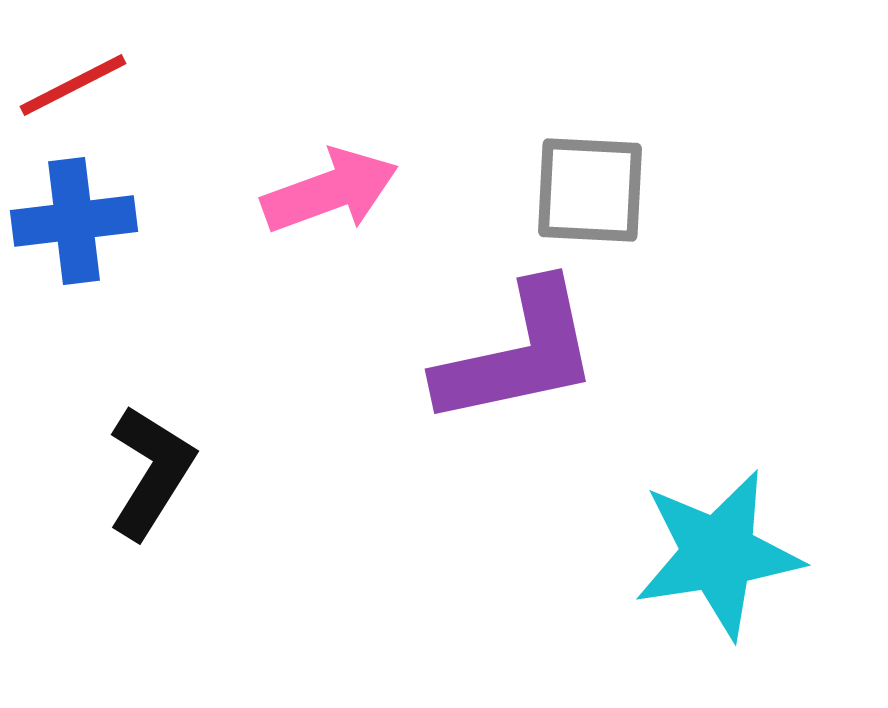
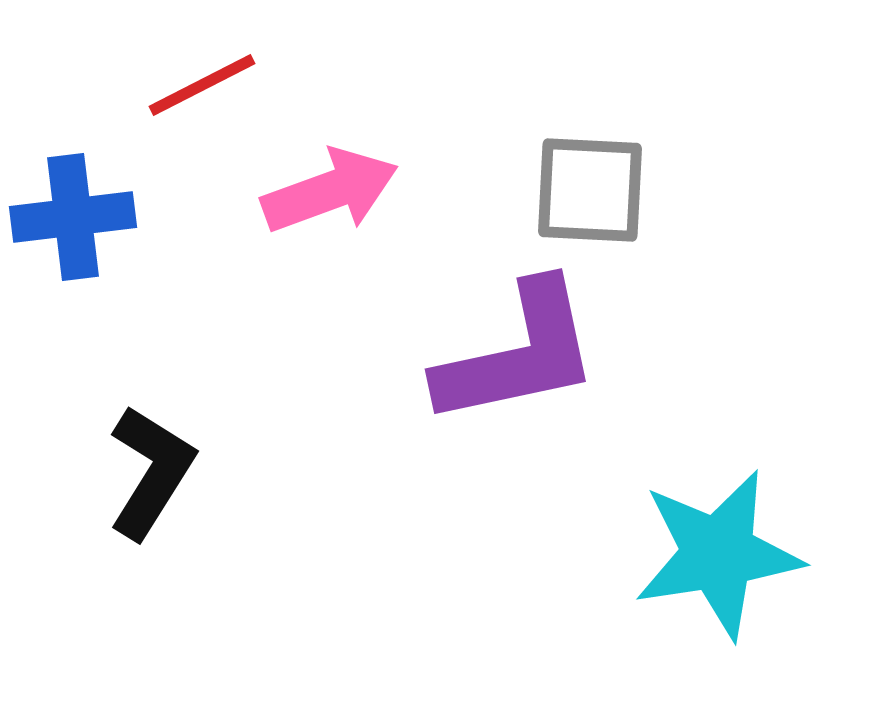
red line: moved 129 px right
blue cross: moved 1 px left, 4 px up
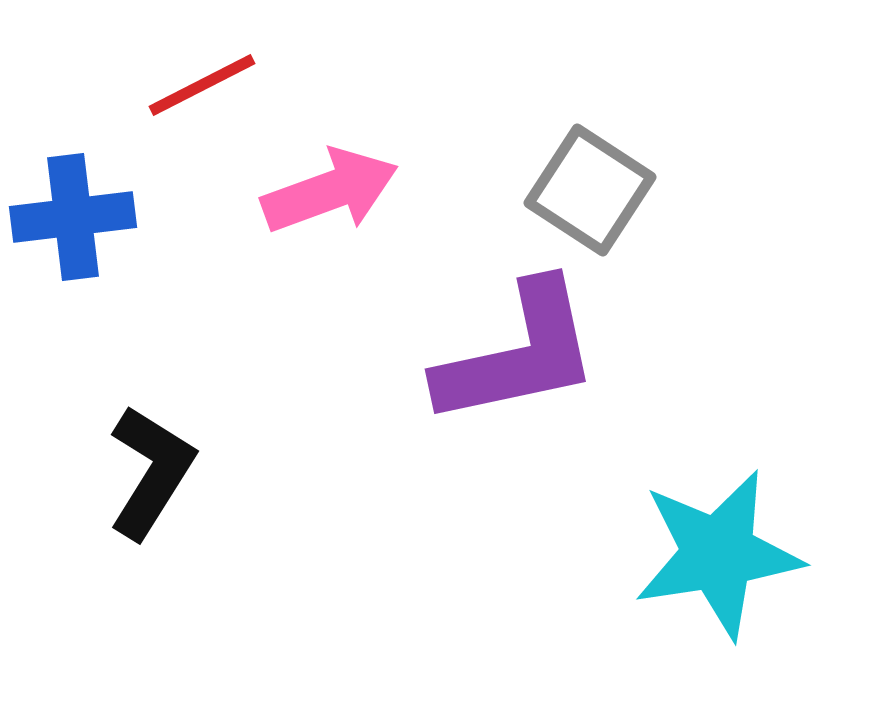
gray square: rotated 30 degrees clockwise
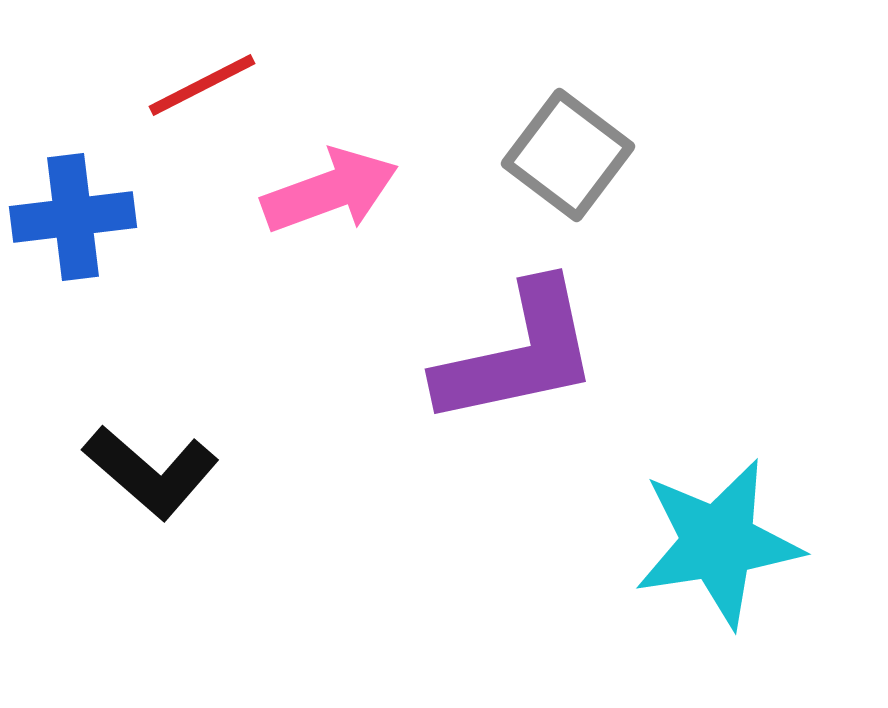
gray square: moved 22 px left, 35 px up; rotated 4 degrees clockwise
black L-shape: rotated 99 degrees clockwise
cyan star: moved 11 px up
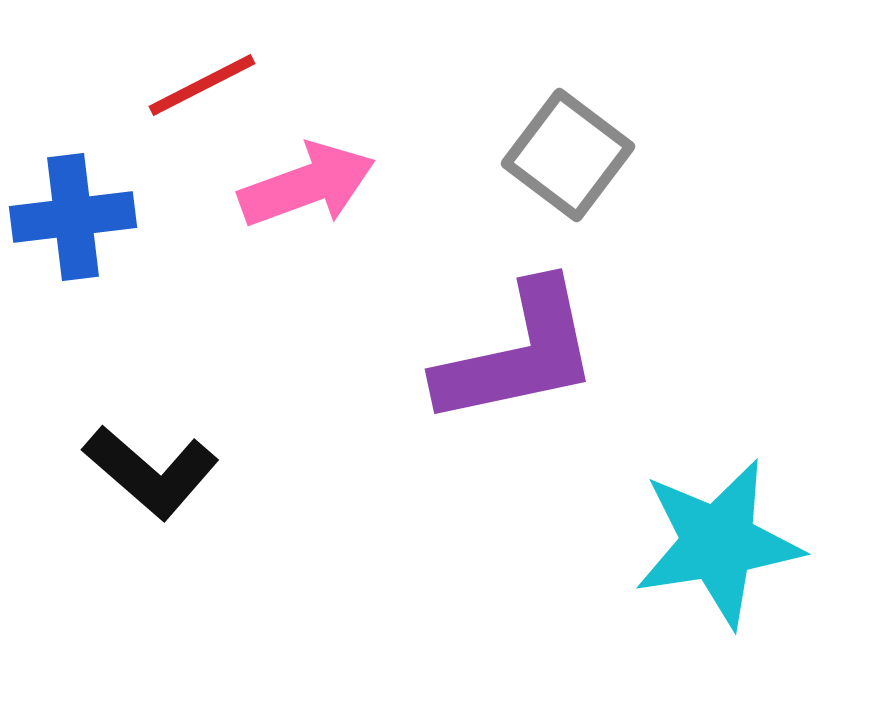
pink arrow: moved 23 px left, 6 px up
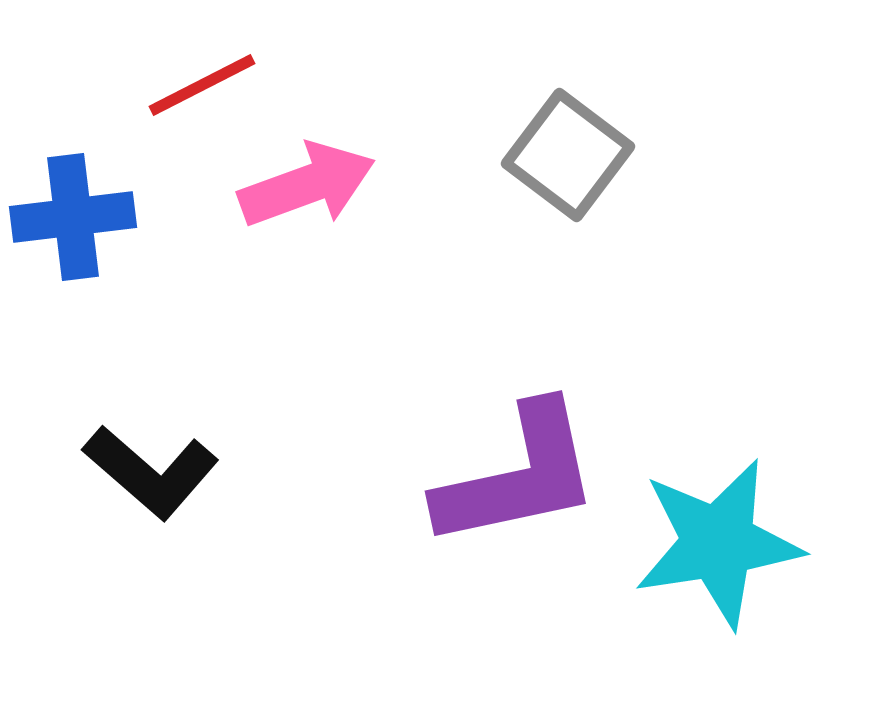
purple L-shape: moved 122 px down
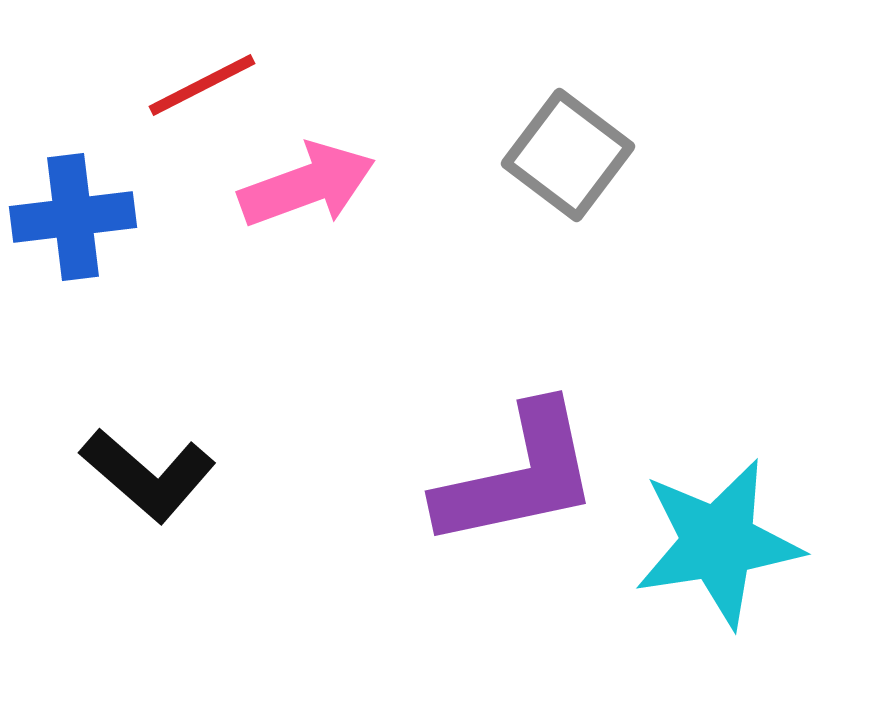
black L-shape: moved 3 px left, 3 px down
